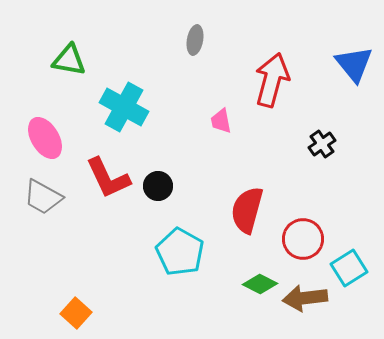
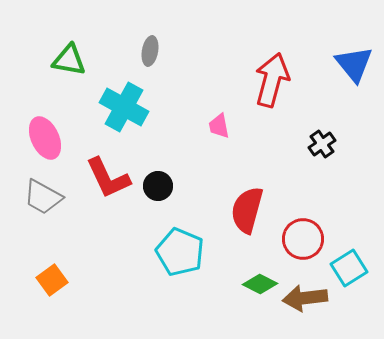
gray ellipse: moved 45 px left, 11 px down
pink trapezoid: moved 2 px left, 5 px down
pink ellipse: rotated 6 degrees clockwise
cyan pentagon: rotated 6 degrees counterclockwise
orange square: moved 24 px left, 33 px up; rotated 12 degrees clockwise
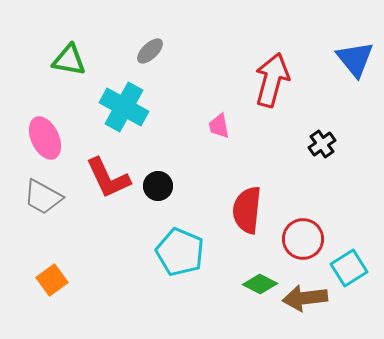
gray ellipse: rotated 36 degrees clockwise
blue triangle: moved 1 px right, 5 px up
red semicircle: rotated 9 degrees counterclockwise
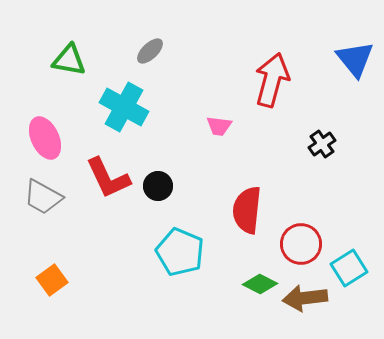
pink trapezoid: rotated 72 degrees counterclockwise
red circle: moved 2 px left, 5 px down
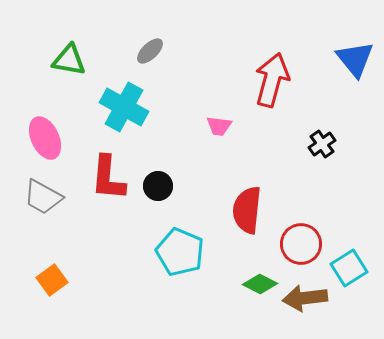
red L-shape: rotated 30 degrees clockwise
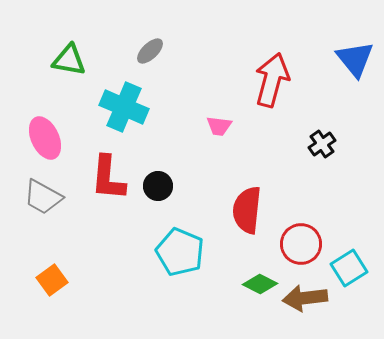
cyan cross: rotated 6 degrees counterclockwise
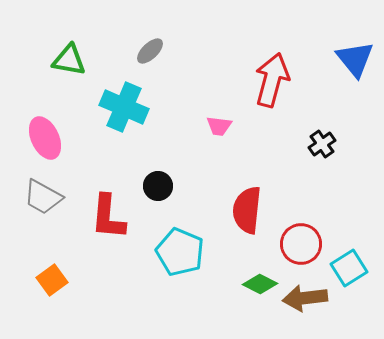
red L-shape: moved 39 px down
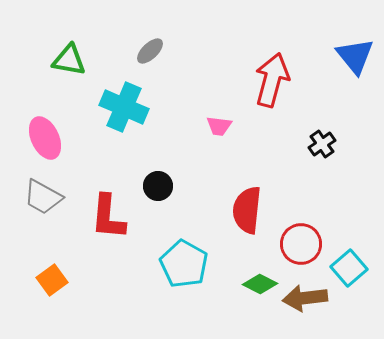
blue triangle: moved 3 px up
cyan pentagon: moved 4 px right, 12 px down; rotated 6 degrees clockwise
cyan square: rotated 9 degrees counterclockwise
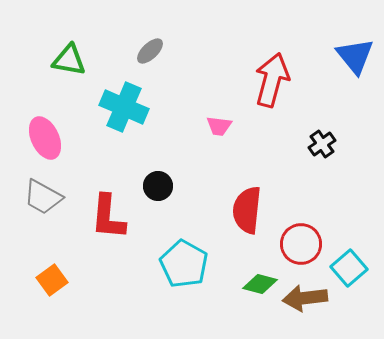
green diamond: rotated 12 degrees counterclockwise
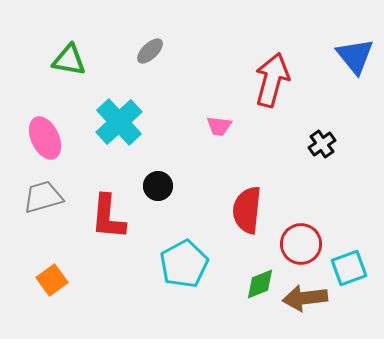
cyan cross: moved 5 px left, 15 px down; rotated 24 degrees clockwise
gray trapezoid: rotated 135 degrees clockwise
cyan pentagon: rotated 15 degrees clockwise
cyan square: rotated 21 degrees clockwise
green diamond: rotated 36 degrees counterclockwise
